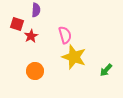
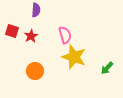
red square: moved 5 px left, 7 px down
green arrow: moved 1 px right, 2 px up
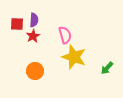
purple semicircle: moved 2 px left, 10 px down
red square: moved 5 px right, 7 px up; rotated 16 degrees counterclockwise
red star: moved 2 px right
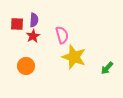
pink semicircle: moved 3 px left
orange circle: moved 9 px left, 5 px up
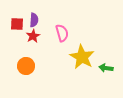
pink semicircle: moved 2 px up
yellow star: moved 8 px right; rotated 10 degrees clockwise
green arrow: moved 1 px left; rotated 56 degrees clockwise
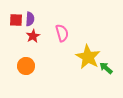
purple semicircle: moved 4 px left, 1 px up
red square: moved 1 px left, 4 px up
yellow star: moved 6 px right
green arrow: rotated 32 degrees clockwise
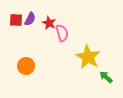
purple semicircle: rotated 24 degrees clockwise
red star: moved 16 px right, 13 px up; rotated 16 degrees counterclockwise
green arrow: moved 9 px down
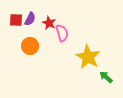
orange circle: moved 4 px right, 20 px up
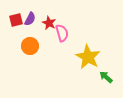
red square: rotated 16 degrees counterclockwise
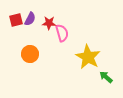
red star: rotated 24 degrees counterclockwise
orange circle: moved 8 px down
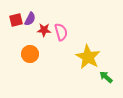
red star: moved 5 px left, 7 px down
pink semicircle: moved 1 px left, 1 px up
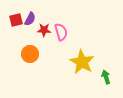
yellow star: moved 6 px left, 5 px down
green arrow: rotated 32 degrees clockwise
